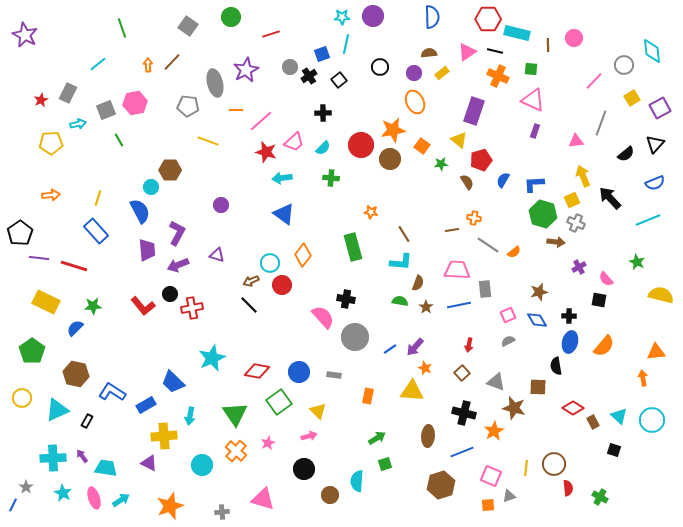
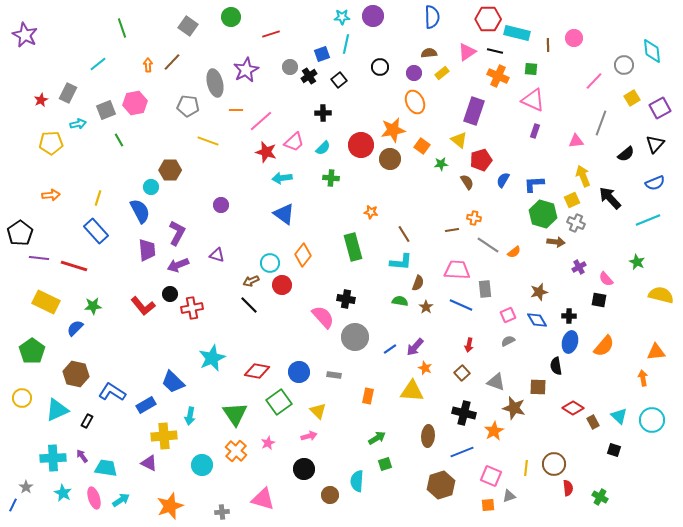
blue line at (459, 305): moved 2 px right; rotated 35 degrees clockwise
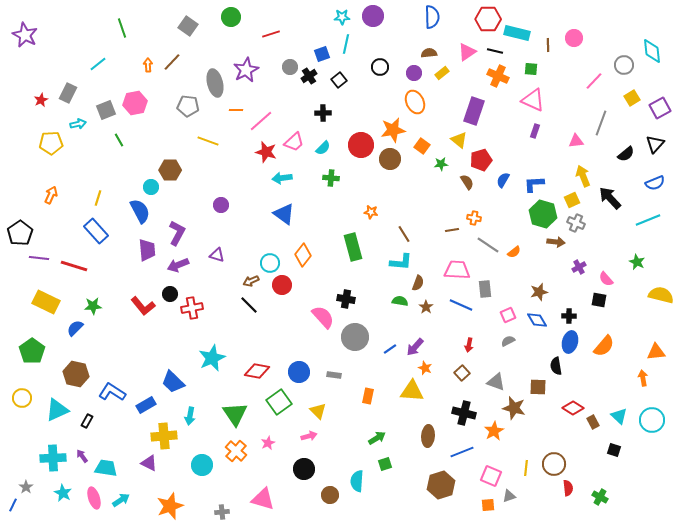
orange arrow at (51, 195): rotated 60 degrees counterclockwise
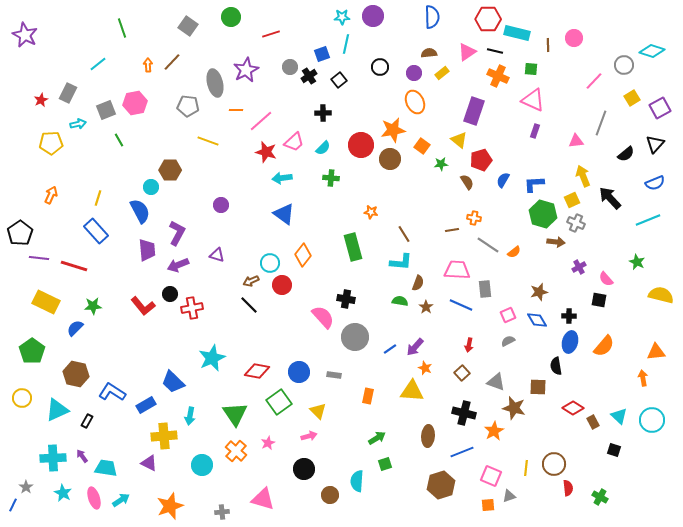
cyan diamond at (652, 51): rotated 65 degrees counterclockwise
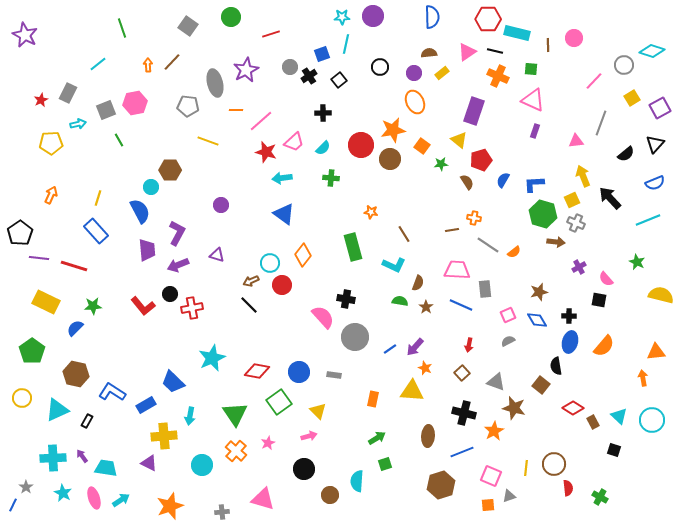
cyan L-shape at (401, 262): moved 7 px left, 3 px down; rotated 20 degrees clockwise
brown square at (538, 387): moved 3 px right, 2 px up; rotated 36 degrees clockwise
orange rectangle at (368, 396): moved 5 px right, 3 px down
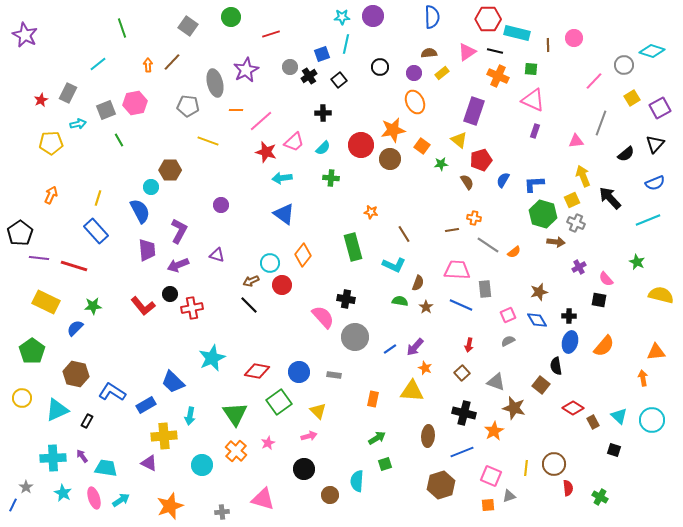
purple L-shape at (177, 233): moved 2 px right, 2 px up
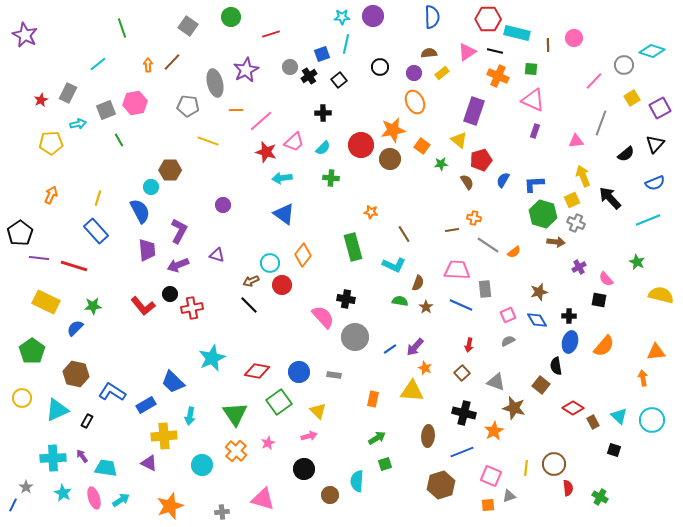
purple circle at (221, 205): moved 2 px right
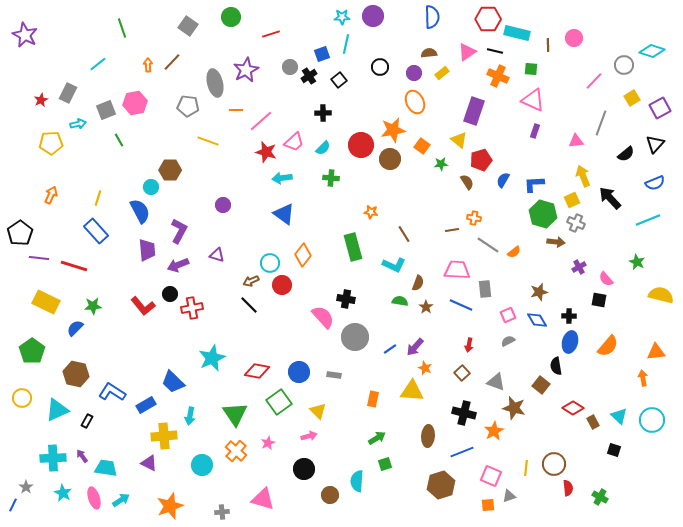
orange semicircle at (604, 346): moved 4 px right
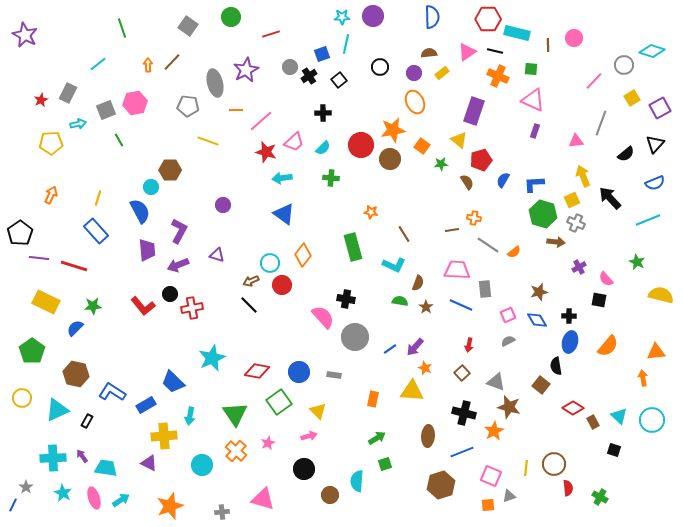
brown star at (514, 408): moved 5 px left, 1 px up
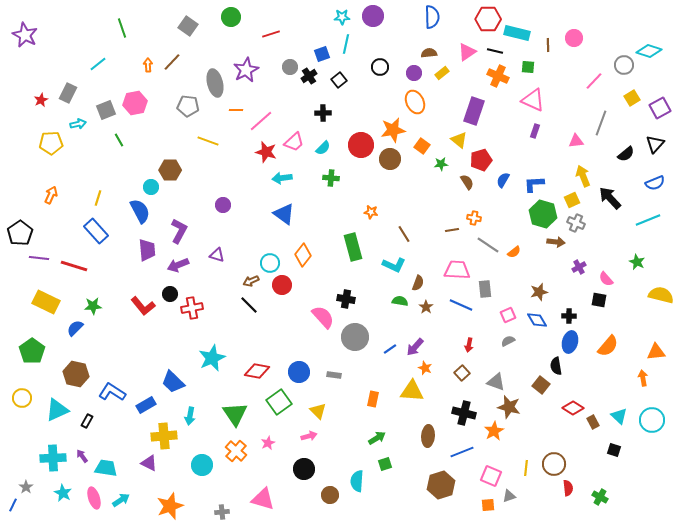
cyan diamond at (652, 51): moved 3 px left
green square at (531, 69): moved 3 px left, 2 px up
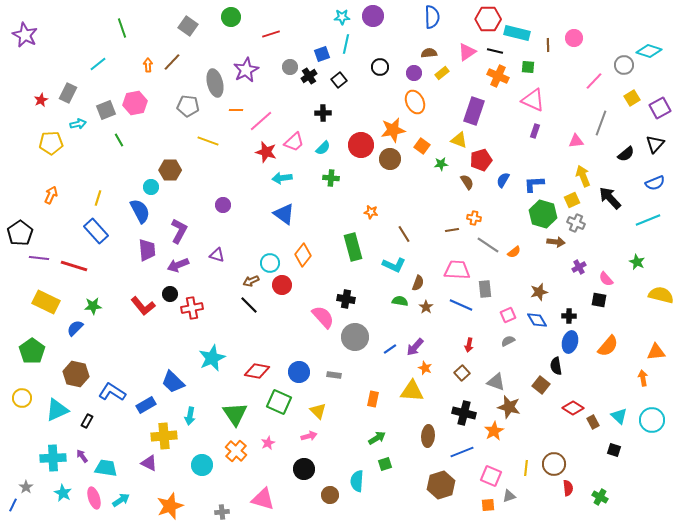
yellow triangle at (459, 140): rotated 18 degrees counterclockwise
green square at (279, 402): rotated 30 degrees counterclockwise
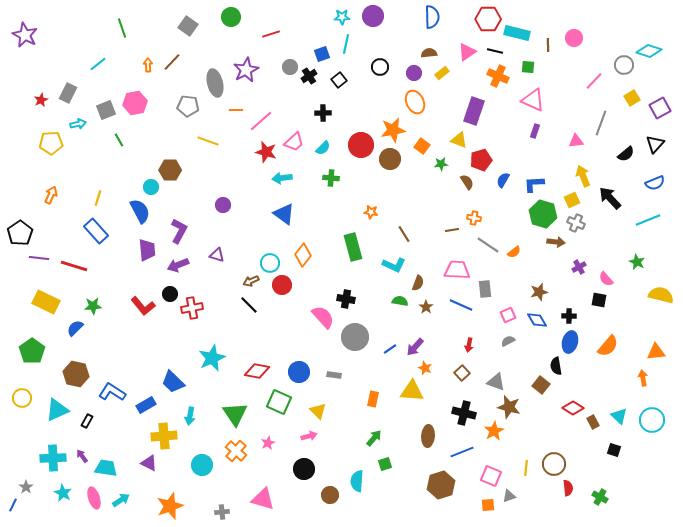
green arrow at (377, 438): moved 3 px left; rotated 18 degrees counterclockwise
